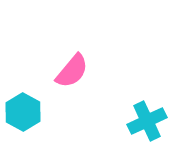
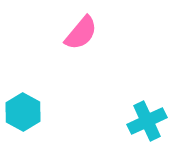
pink semicircle: moved 9 px right, 38 px up
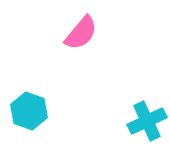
cyan hexagon: moved 6 px right, 1 px up; rotated 9 degrees counterclockwise
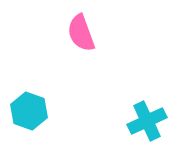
pink semicircle: rotated 120 degrees clockwise
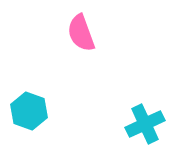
cyan cross: moved 2 px left, 3 px down
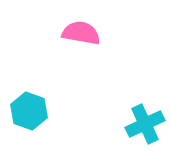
pink semicircle: rotated 120 degrees clockwise
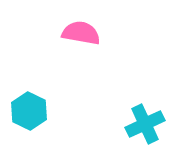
cyan hexagon: rotated 6 degrees clockwise
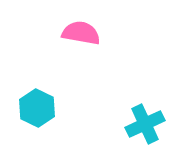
cyan hexagon: moved 8 px right, 3 px up
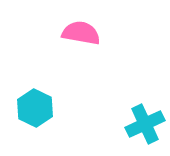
cyan hexagon: moved 2 px left
